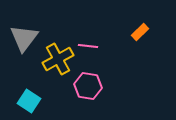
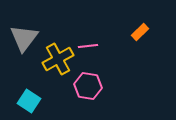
pink line: rotated 12 degrees counterclockwise
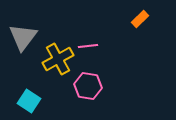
orange rectangle: moved 13 px up
gray triangle: moved 1 px left, 1 px up
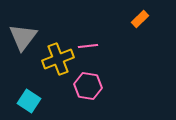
yellow cross: rotated 8 degrees clockwise
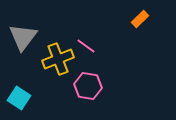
pink line: moved 2 px left; rotated 42 degrees clockwise
cyan square: moved 10 px left, 3 px up
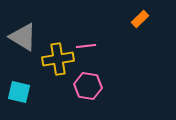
gray triangle: rotated 36 degrees counterclockwise
pink line: rotated 42 degrees counterclockwise
yellow cross: rotated 12 degrees clockwise
cyan square: moved 6 px up; rotated 20 degrees counterclockwise
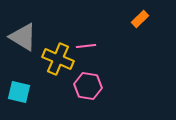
yellow cross: rotated 32 degrees clockwise
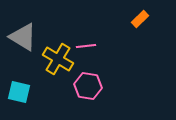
yellow cross: rotated 8 degrees clockwise
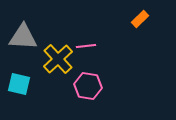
gray triangle: rotated 28 degrees counterclockwise
yellow cross: rotated 16 degrees clockwise
cyan square: moved 8 px up
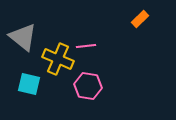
gray triangle: rotated 36 degrees clockwise
yellow cross: rotated 24 degrees counterclockwise
cyan square: moved 10 px right
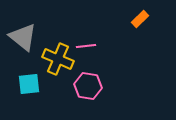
cyan square: rotated 20 degrees counterclockwise
